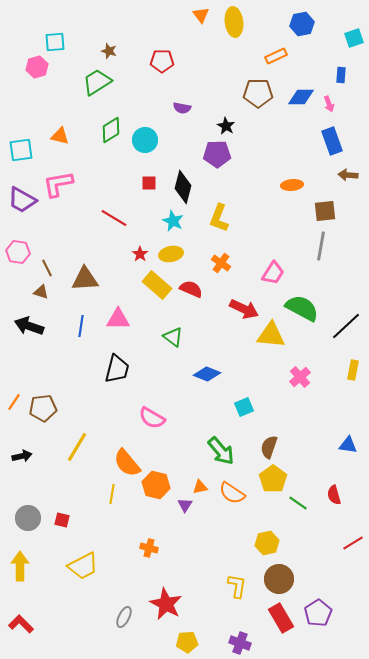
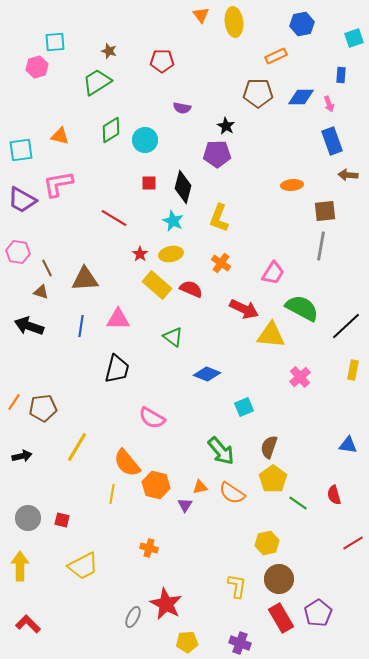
gray ellipse at (124, 617): moved 9 px right
red L-shape at (21, 624): moved 7 px right
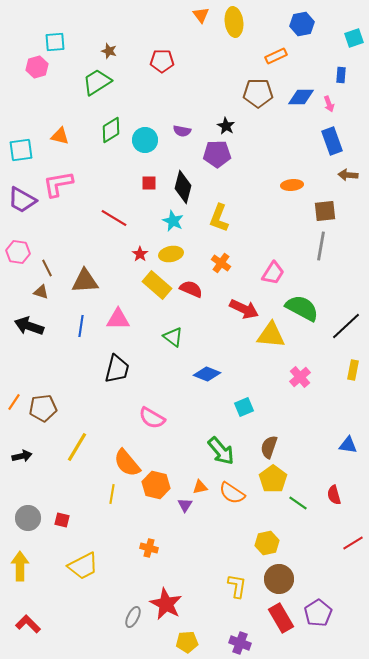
purple semicircle at (182, 108): moved 23 px down
brown triangle at (85, 279): moved 2 px down
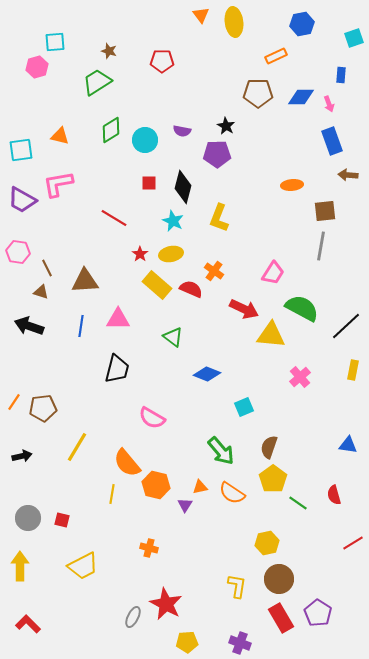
orange cross at (221, 263): moved 7 px left, 8 px down
purple pentagon at (318, 613): rotated 8 degrees counterclockwise
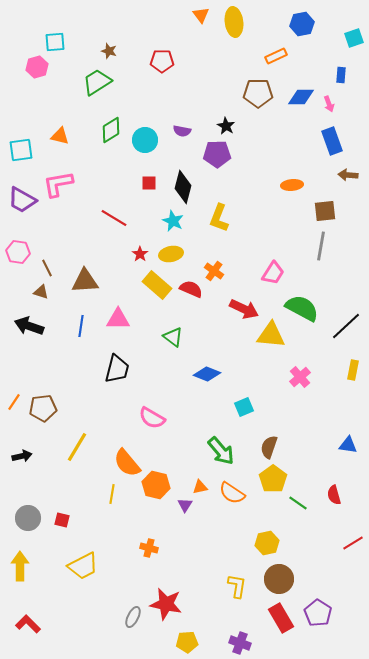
red star at (166, 604): rotated 16 degrees counterclockwise
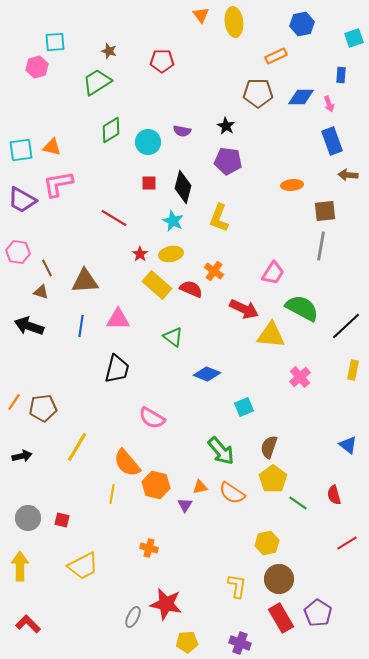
orange triangle at (60, 136): moved 8 px left, 11 px down
cyan circle at (145, 140): moved 3 px right, 2 px down
purple pentagon at (217, 154): moved 11 px right, 7 px down; rotated 8 degrees clockwise
blue triangle at (348, 445): rotated 30 degrees clockwise
red line at (353, 543): moved 6 px left
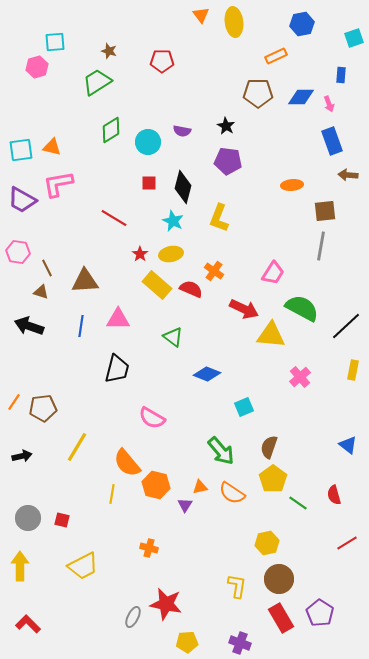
purple pentagon at (318, 613): moved 2 px right
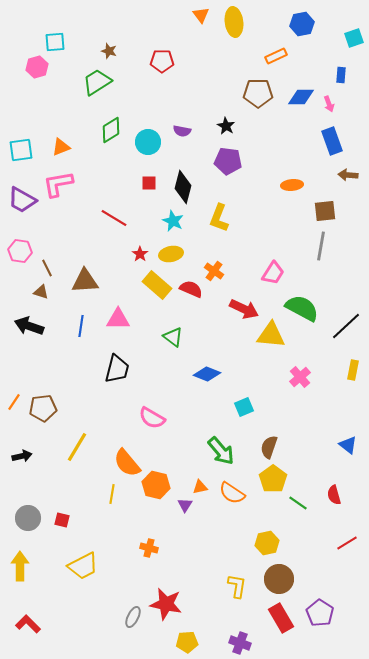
orange triangle at (52, 147): moved 9 px right; rotated 36 degrees counterclockwise
pink hexagon at (18, 252): moved 2 px right, 1 px up
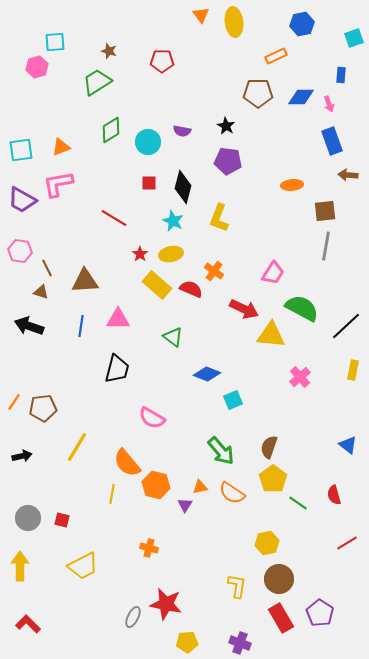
gray line at (321, 246): moved 5 px right
cyan square at (244, 407): moved 11 px left, 7 px up
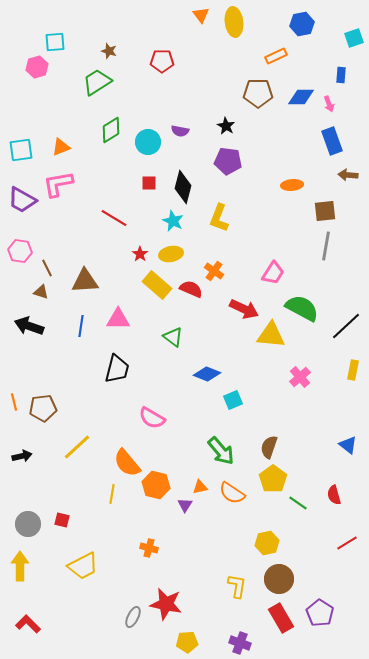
purple semicircle at (182, 131): moved 2 px left
orange line at (14, 402): rotated 48 degrees counterclockwise
yellow line at (77, 447): rotated 16 degrees clockwise
gray circle at (28, 518): moved 6 px down
